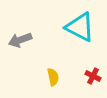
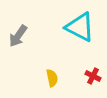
gray arrow: moved 2 px left, 4 px up; rotated 35 degrees counterclockwise
yellow semicircle: moved 1 px left, 1 px down
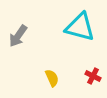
cyan triangle: rotated 12 degrees counterclockwise
yellow semicircle: rotated 12 degrees counterclockwise
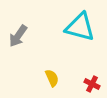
red cross: moved 1 px left, 8 px down
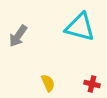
yellow semicircle: moved 4 px left, 5 px down
red cross: rotated 14 degrees counterclockwise
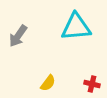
cyan triangle: moved 4 px left; rotated 20 degrees counterclockwise
yellow semicircle: rotated 60 degrees clockwise
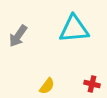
cyan triangle: moved 2 px left, 2 px down
yellow semicircle: moved 1 px left, 3 px down
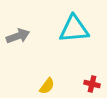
gray arrow: rotated 145 degrees counterclockwise
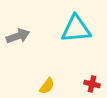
cyan triangle: moved 2 px right
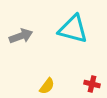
cyan triangle: moved 3 px left; rotated 20 degrees clockwise
gray arrow: moved 3 px right
